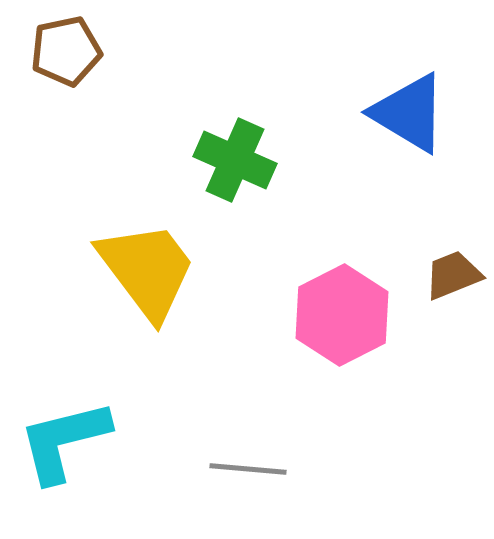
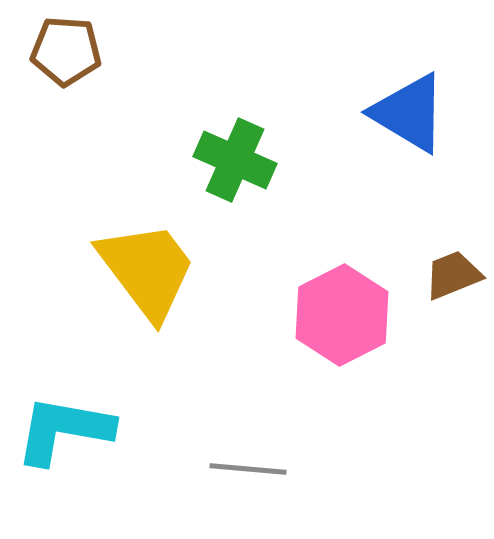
brown pentagon: rotated 16 degrees clockwise
cyan L-shape: moved 11 px up; rotated 24 degrees clockwise
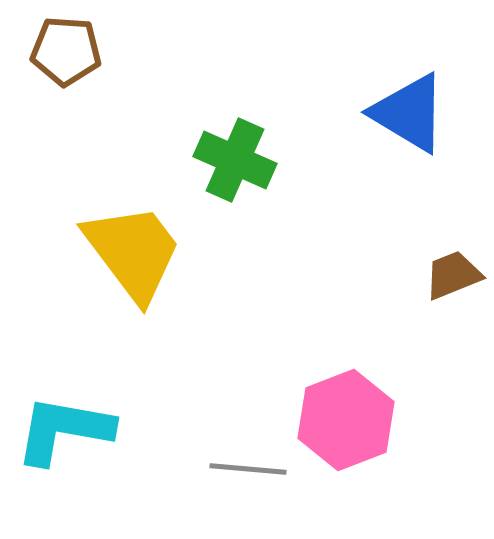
yellow trapezoid: moved 14 px left, 18 px up
pink hexagon: moved 4 px right, 105 px down; rotated 6 degrees clockwise
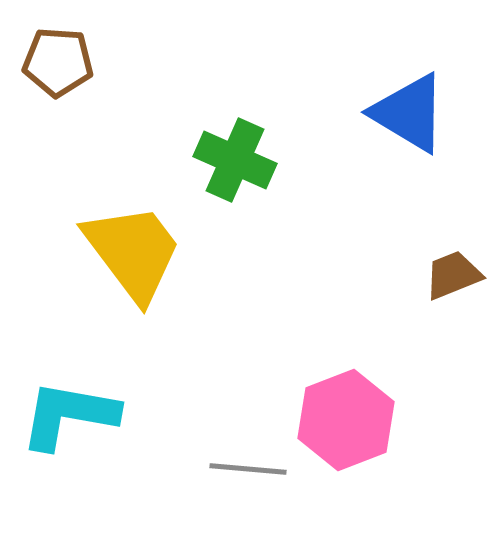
brown pentagon: moved 8 px left, 11 px down
cyan L-shape: moved 5 px right, 15 px up
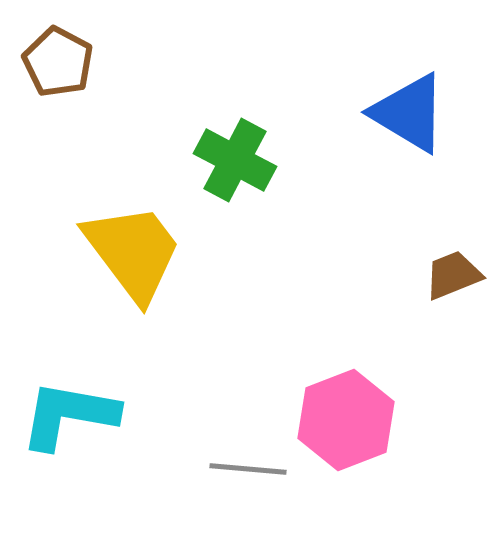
brown pentagon: rotated 24 degrees clockwise
green cross: rotated 4 degrees clockwise
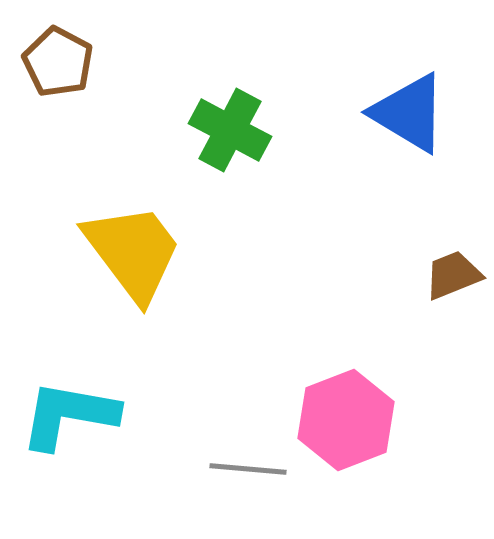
green cross: moved 5 px left, 30 px up
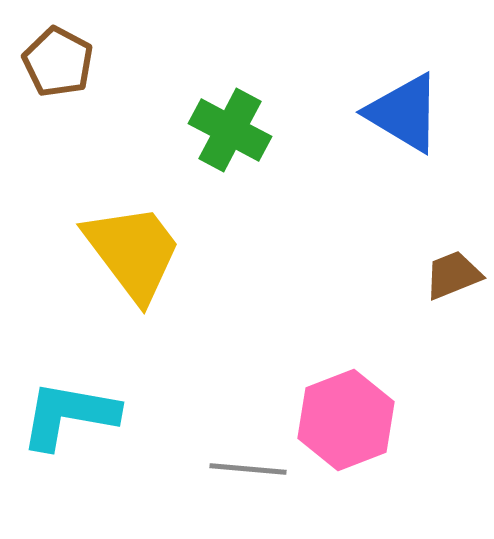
blue triangle: moved 5 px left
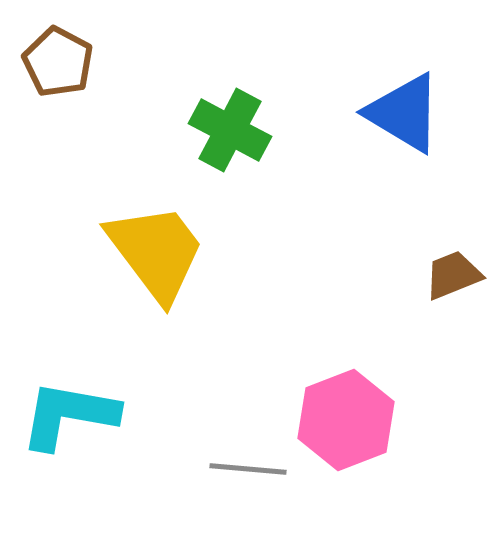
yellow trapezoid: moved 23 px right
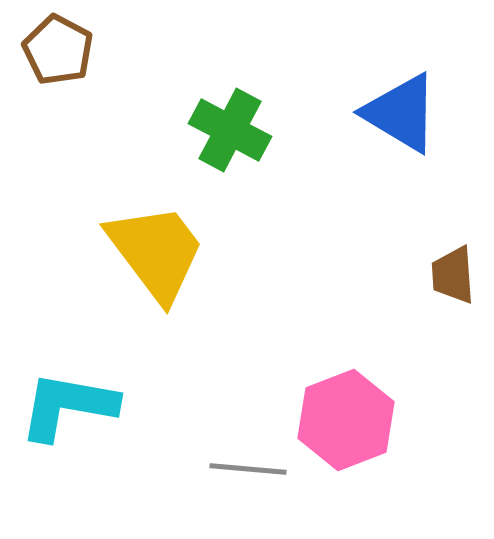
brown pentagon: moved 12 px up
blue triangle: moved 3 px left
brown trapezoid: rotated 72 degrees counterclockwise
cyan L-shape: moved 1 px left, 9 px up
